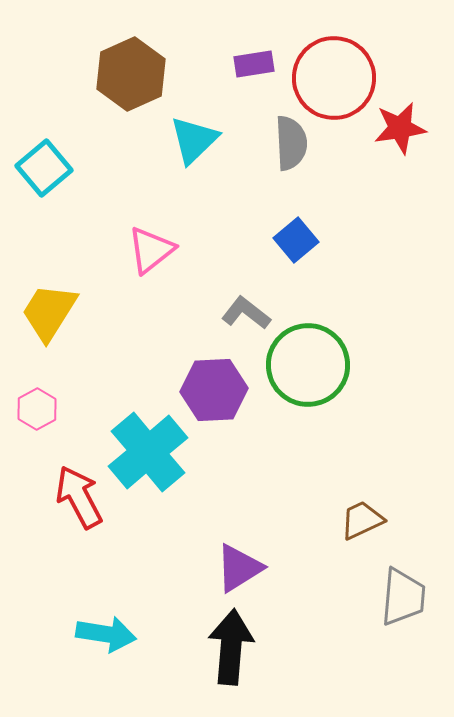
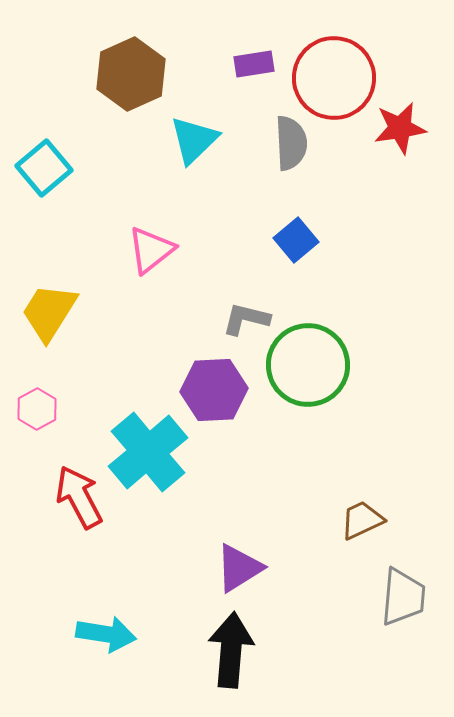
gray L-shape: moved 6 px down; rotated 24 degrees counterclockwise
black arrow: moved 3 px down
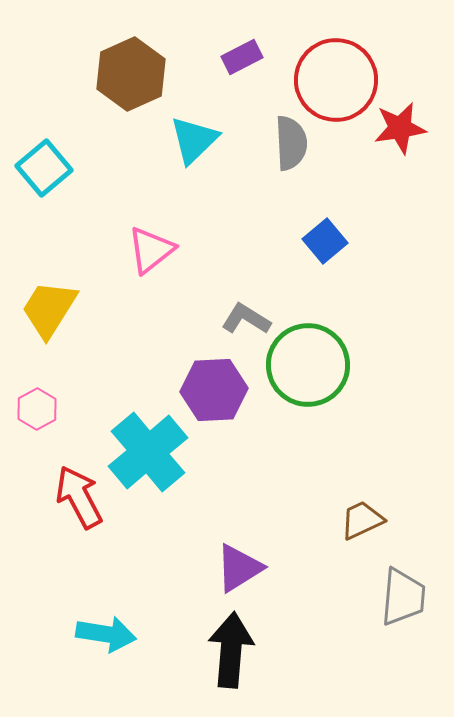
purple rectangle: moved 12 px left, 7 px up; rotated 18 degrees counterclockwise
red circle: moved 2 px right, 2 px down
blue square: moved 29 px right, 1 px down
yellow trapezoid: moved 3 px up
gray L-shape: rotated 18 degrees clockwise
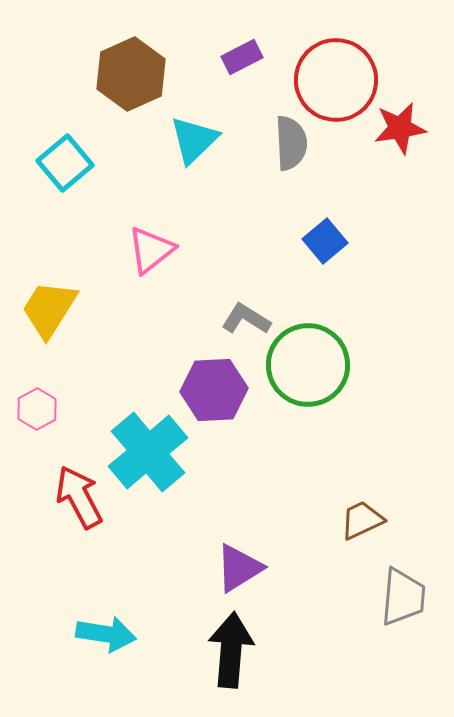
cyan square: moved 21 px right, 5 px up
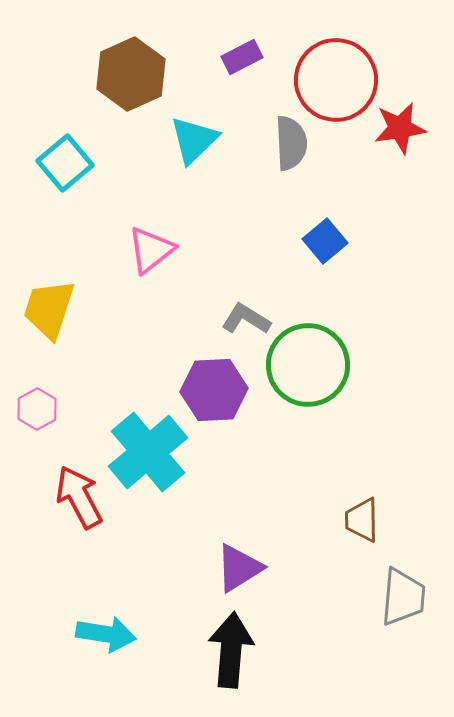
yellow trapezoid: rotated 14 degrees counterclockwise
brown trapezoid: rotated 66 degrees counterclockwise
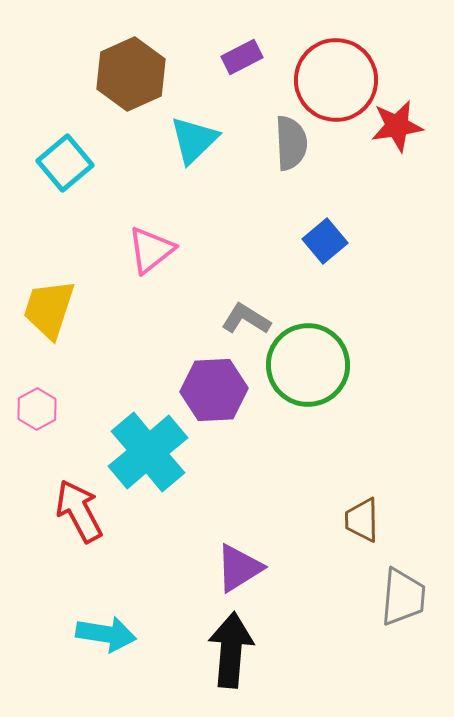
red star: moved 3 px left, 2 px up
red arrow: moved 14 px down
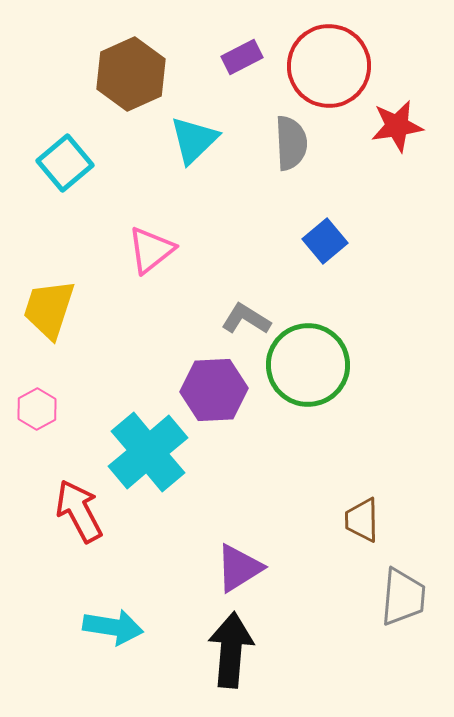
red circle: moved 7 px left, 14 px up
cyan arrow: moved 7 px right, 7 px up
